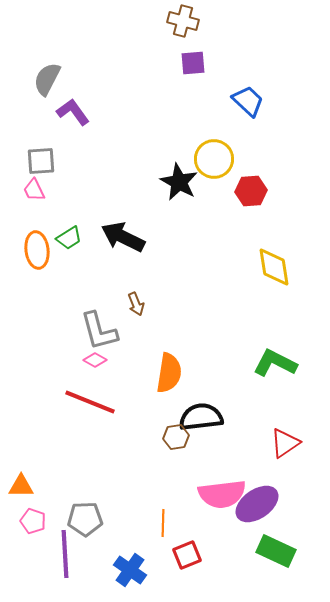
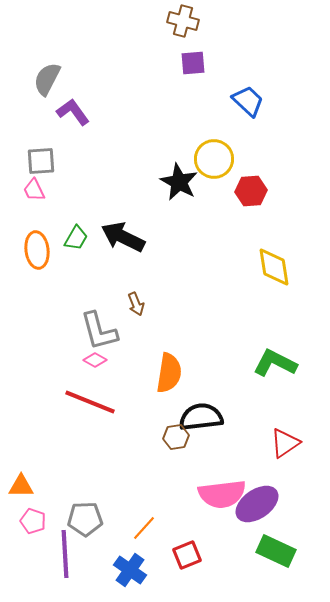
green trapezoid: moved 7 px right; rotated 28 degrees counterclockwise
orange line: moved 19 px left, 5 px down; rotated 40 degrees clockwise
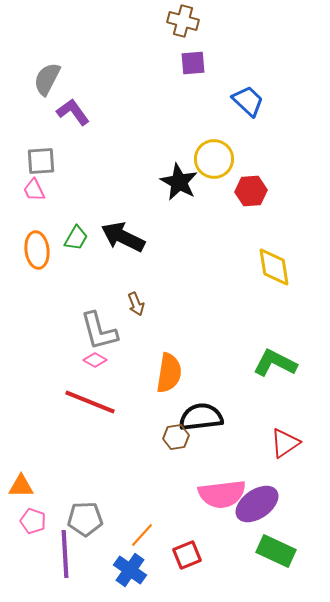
orange line: moved 2 px left, 7 px down
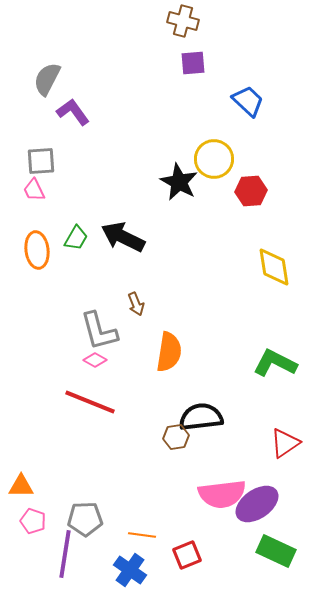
orange semicircle: moved 21 px up
orange line: rotated 56 degrees clockwise
purple line: rotated 12 degrees clockwise
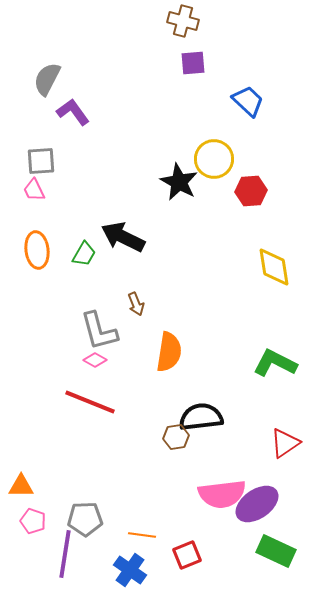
green trapezoid: moved 8 px right, 16 px down
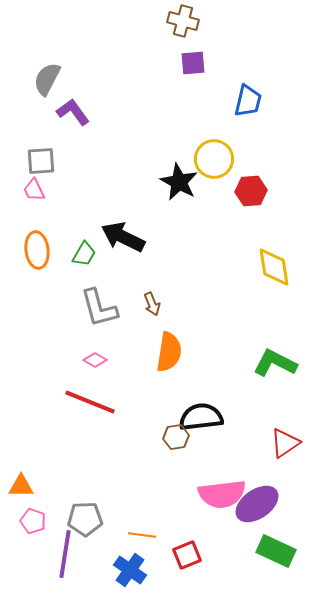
blue trapezoid: rotated 60 degrees clockwise
brown arrow: moved 16 px right
gray L-shape: moved 23 px up
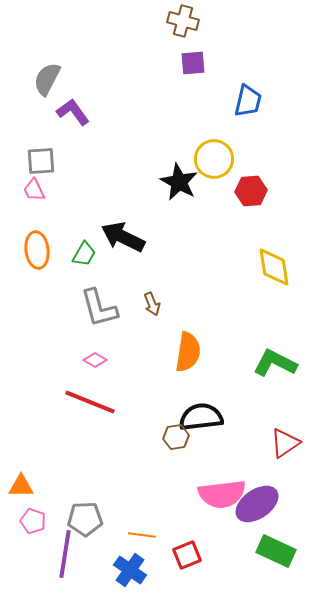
orange semicircle: moved 19 px right
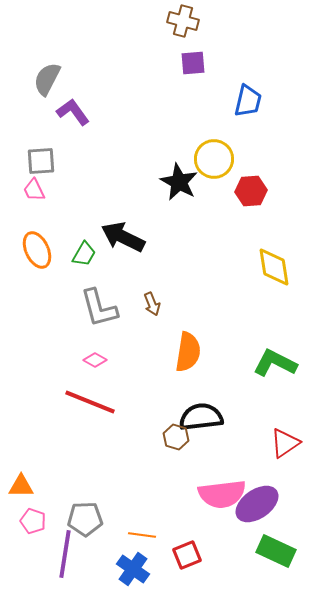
orange ellipse: rotated 18 degrees counterclockwise
brown hexagon: rotated 25 degrees clockwise
blue cross: moved 3 px right, 1 px up
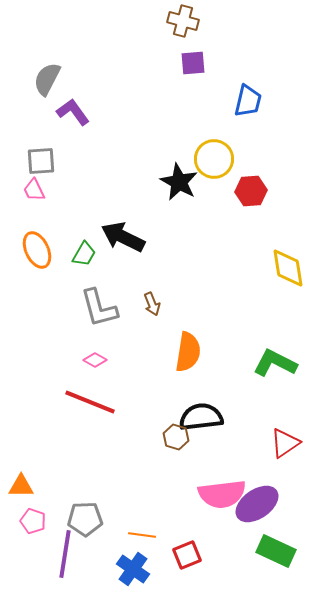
yellow diamond: moved 14 px right, 1 px down
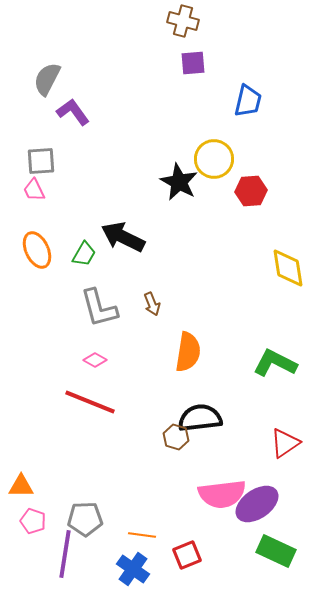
black semicircle: moved 1 px left, 1 px down
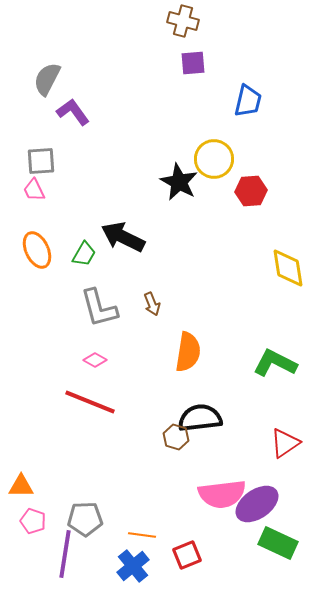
green rectangle: moved 2 px right, 8 px up
blue cross: moved 3 px up; rotated 16 degrees clockwise
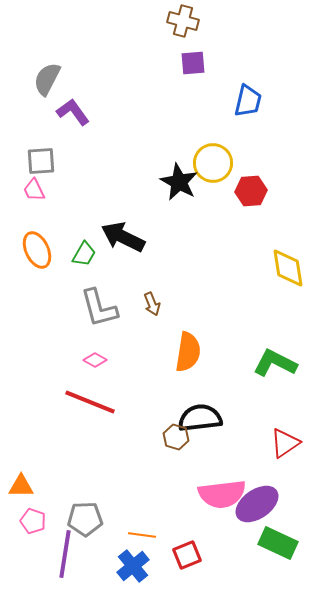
yellow circle: moved 1 px left, 4 px down
